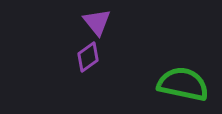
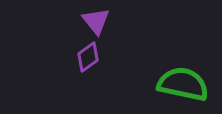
purple triangle: moved 1 px left, 1 px up
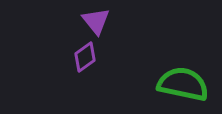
purple diamond: moved 3 px left
